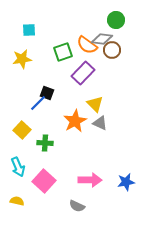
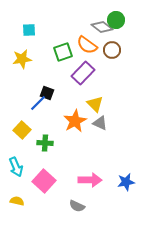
gray diamond: moved 12 px up; rotated 30 degrees clockwise
cyan arrow: moved 2 px left
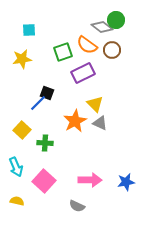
purple rectangle: rotated 20 degrees clockwise
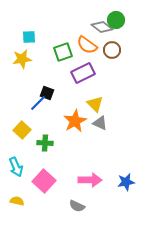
cyan square: moved 7 px down
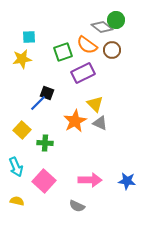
blue star: moved 1 px right, 1 px up; rotated 18 degrees clockwise
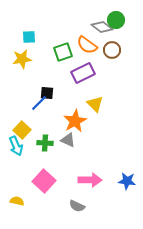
black square: rotated 16 degrees counterclockwise
blue line: moved 1 px right
gray triangle: moved 32 px left, 17 px down
cyan arrow: moved 21 px up
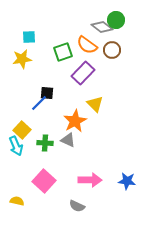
purple rectangle: rotated 20 degrees counterclockwise
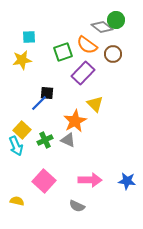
brown circle: moved 1 px right, 4 px down
yellow star: moved 1 px down
green cross: moved 3 px up; rotated 28 degrees counterclockwise
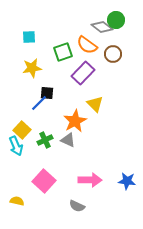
yellow star: moved 10 px right, 8 px down
